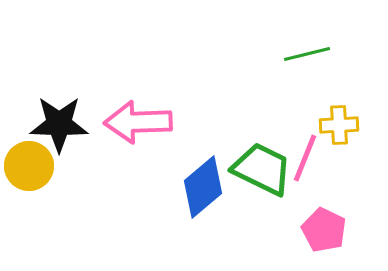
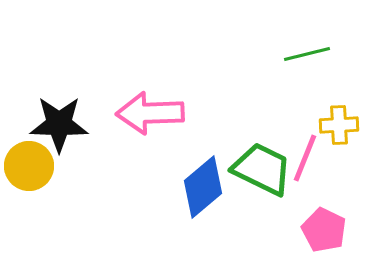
pink arrow: moved 12 px right, 9 px up
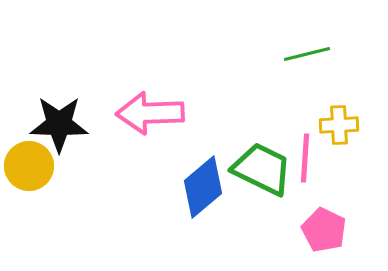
pink line: rotated 18 degrees counterclockwise
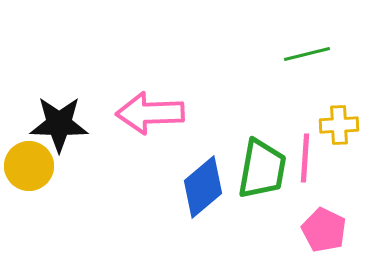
green trapezoid: rotated 74 degrees clockwise
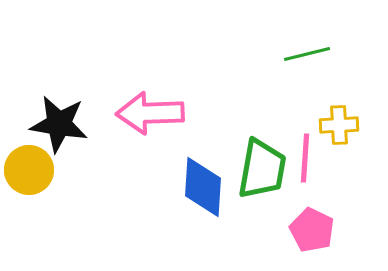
black star: rotated 8 degrees clockwise
yellow circle: moved 4 px down
blue diamond: rotated 46 degrees counterclockwise
pink pentagon: moved 12 px left
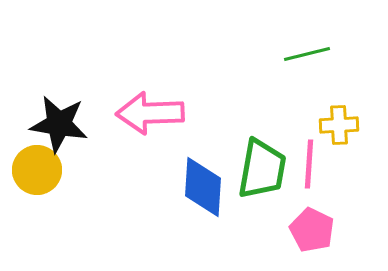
pink line: moved 4 px right, 6 px down
yellow circle: moved 8 px right
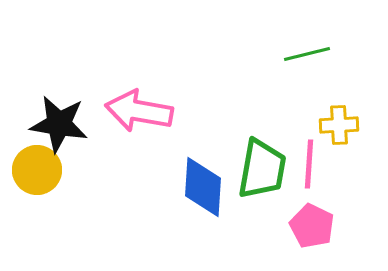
pink arrow: moved 11 px left, 2 px up; rotated 12 degrees clockwise
pink pentagon: moved 4 px up
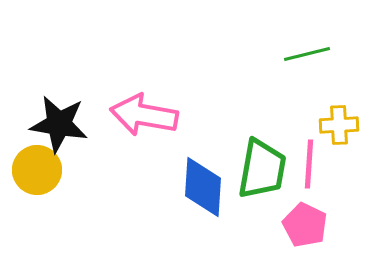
pink arrow: moved 5 px right, 4 px down
pink pentagon: moved 7 px left, 1 px up
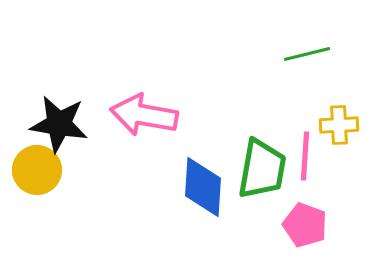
pink line: moved 4 px left, 8 px up
pink pentagon: rotated 6 degrees counterclockwise
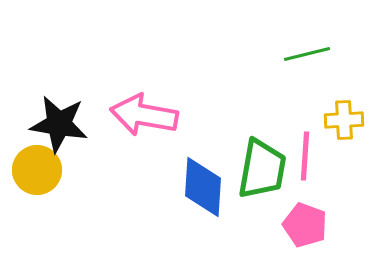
yellow cross: moved 5 px right, 5 px up
